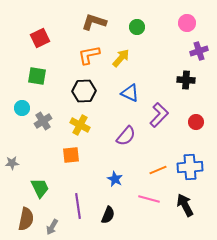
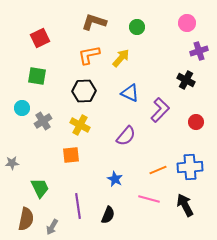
black cross: rotated 24 degrees clockwise
purple L-shape: moved 1 px right, 5 px up
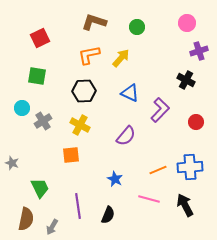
gray star: rotated 24 degrees clockwise
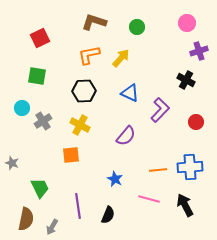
orange line: rotated 18 degrees clockwise
